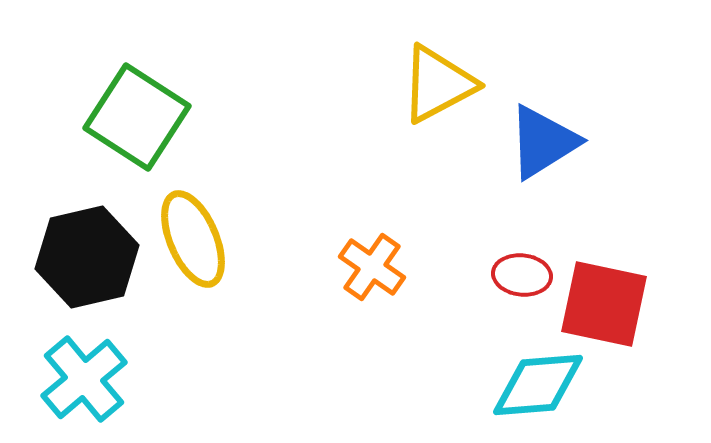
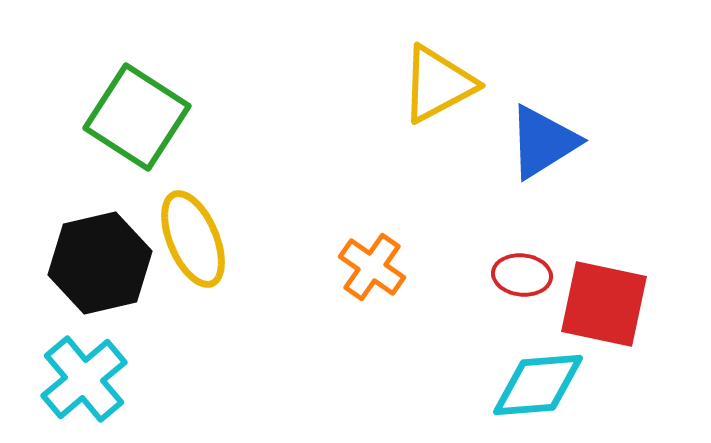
black hexagon: moved 13 px right, 6 px down
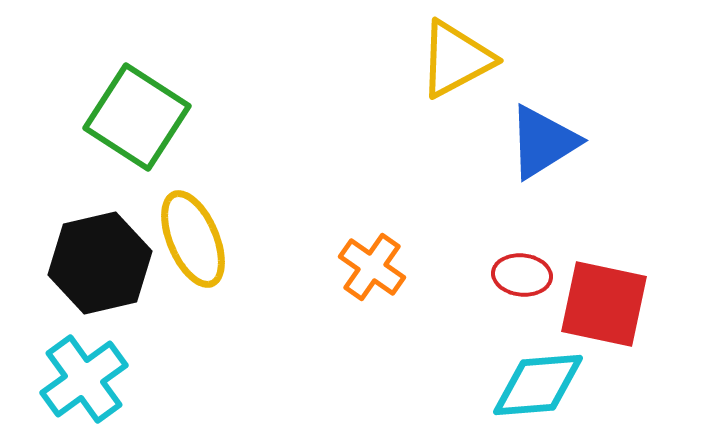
yellow triangle: moved 18 px right, 25 px up
cyan cross: rotated 4 degrees clockwise
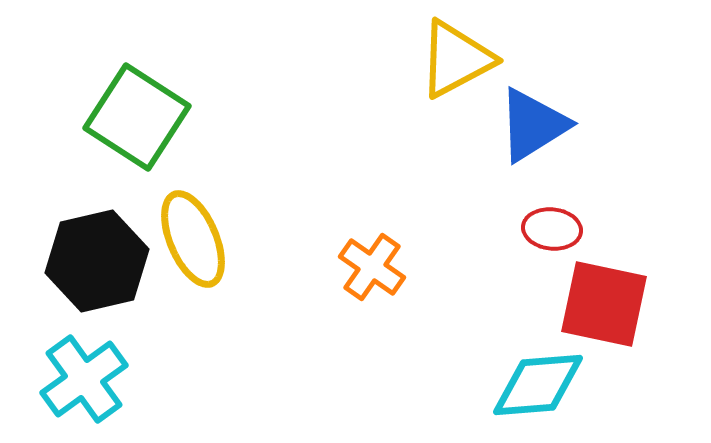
blue triangle: moved 10 px left, 17 px up
black hexagon: moved 3 px left, 2 px up
red ellipse: moved 30 px right, 46 px up
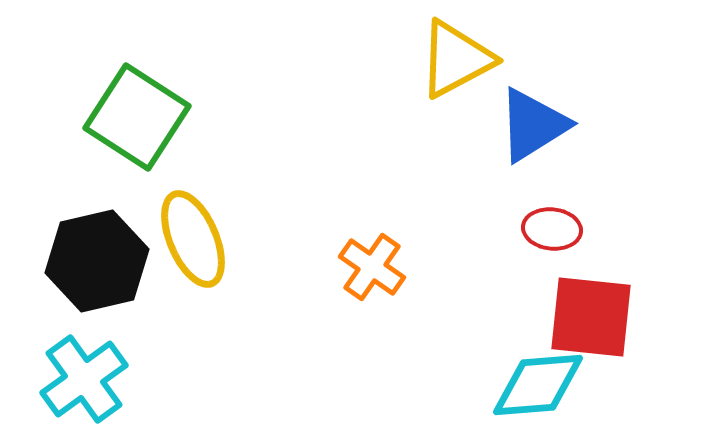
red square: moved 13 px left, 13 px down; rotated 6 degrees counterclockwise
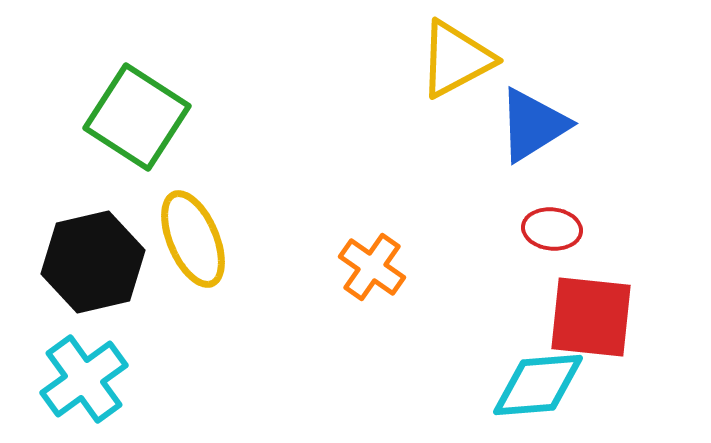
black hexagon: moved 4 px left, 1 px down
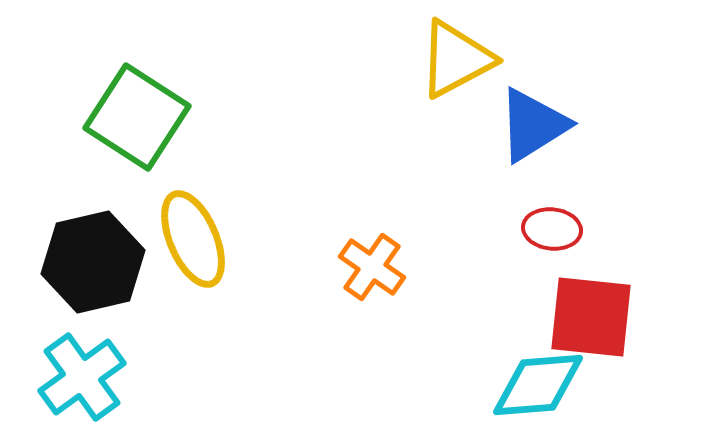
cyan cross: moved 2 px left, 2 px up
